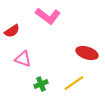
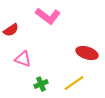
red semicircle: moved 1 px left, 1 px up
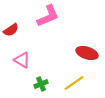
pink L-shape: rotated 60 degrees counterclockwise
pink triangle: moved 1 px left, 1 px down; rotated 12 degrees clockwise
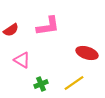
pink L-shape: moved 10 px down; rotated 15 degrees clockwise
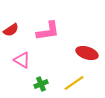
pink L-shape: moved 5 px down
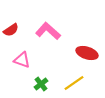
pink L-shape: rotated 130 degrees counterclockwise
pink triangle: rotated 12 degrees counterclockwise
green cross: rotated 16 degrees counterclockwise
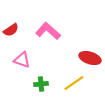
red ellipse: moved 3 px right, 5 px down
green cross: rotated 32 degrees clockwise
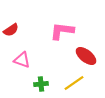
pink L-shape: moved 14 px right; rotated 35 degrees counterclockwise
red ellipse: moved 4 px left, 2 px up; rotated 20 degrees clockwise
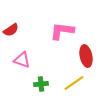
red ellipse: rotated 40 degrees clockwise
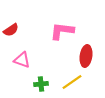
red ellipse: rotated 20 degrees clockwise
yellow line: moved 2 px left, 1 px up
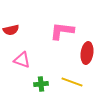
red semicircle: rotated 21 degrees clockwise
red ellipse: moved 1 px right, 3 px up
yellow line: rotated 55 degrees clockwise
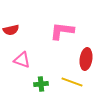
red ellipse: moved 1 px left, 6 px down
